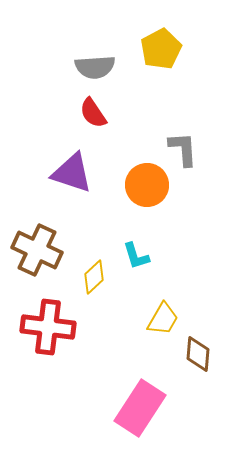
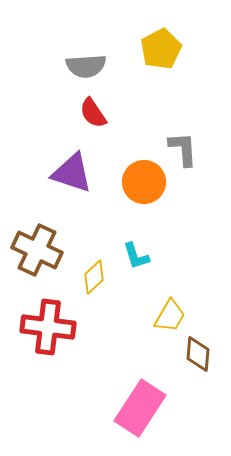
gray semicircle: moved 9 px left, 1 px up
orange circle: moved 3 px left, 3 px up
yellow trapezoid: moved 7 px right, 3 px up
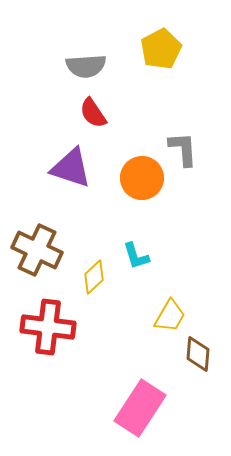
purple triangle: moved 1 px left, 5 px up
orange circle: moved 2 px left, 4 px up
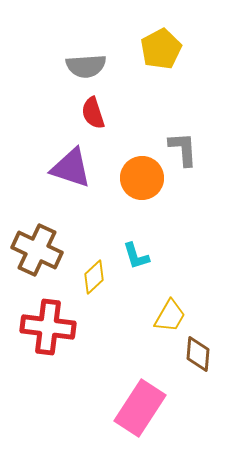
red semicircle: rotated 16 degrees clockwise
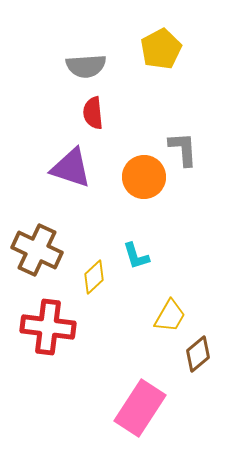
red semicircle: rotated 12 degrees clockwise
orange circle: moved 2 px right, 1 px up
brown diamond: rotated 45 degrees clockwise
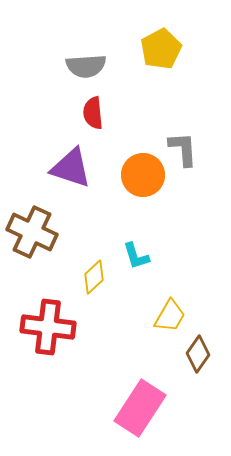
orange circle: moved 1 px left, 2 px up
brown cross: moved 5 px left, 18 px up
brown diamond: rotated 15 degrees counterclockwise
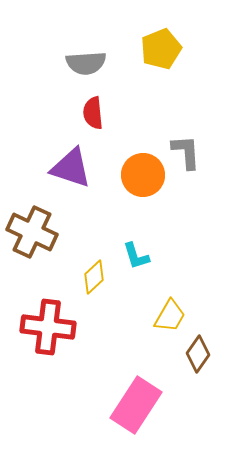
yellow pentagon: rotated 6 degrees clockwise
gray semicircle: moved 3 px up
gray L-shape: moved 3 px right, 3 px down
pink rectangle: moved 4 px left, 3 px up
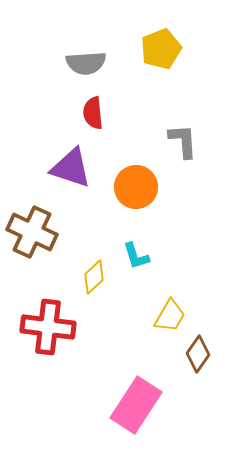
gray L-shape: moved 3 px left, 11 px up
orange circle: moved 7 px left, 12 px down
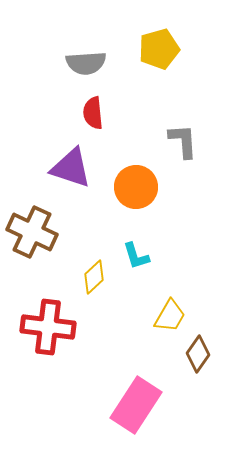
yellow pentagon: moved 2 px left; rotated 6 degrees clockwise
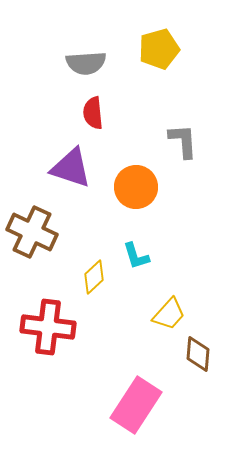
yellow trapezoid: moved 1 px left, 2 px up; rotated 12 degrees clockwise
brown diamond: rotated 30 degrees counterclockwise
